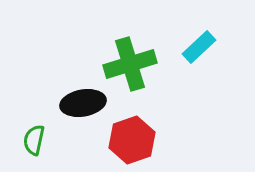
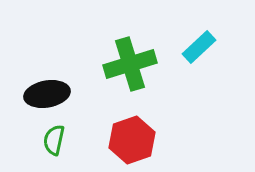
black ellipse: moved 36 px left, 9 px up
green semicircle: moved 20 px right
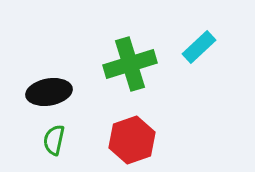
black ellipse: moved 2 px right, 2 px up
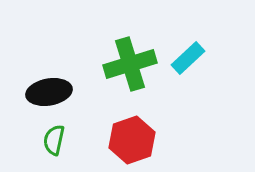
cyan rectangle: moved 11 px left, 11 px down
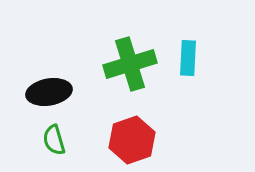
cyan rectangle: rotated 44 degrees counterclockwise
green semicircle: rotated 28 degrees counterclockwise
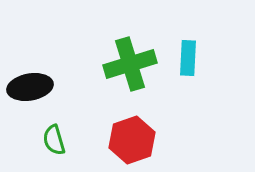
black ellipse: moved 19 px left, 5 px up
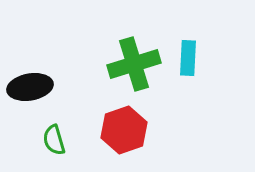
green cross: moved 4 px right
red hexagon: moved 8 px left, 10 px up
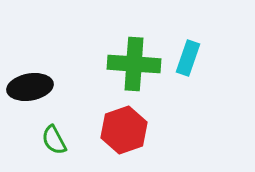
cyan rectangle: rotated 16 degrees clockwise
green cross: rotated 21 degrees clockwise
green semicircle: rotated 12 degrees counterclockwise
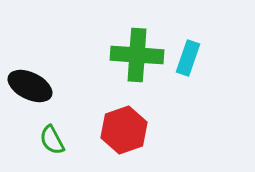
green cross: moved 3 px right, 9 px up
black ellipse: moved 1 px up; rotated 36 degrees clockwise
green semicircle: moved 2 px left
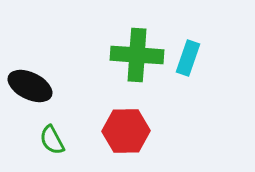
red hexagon: moved 2 px right, 1 px down; rotated 18 degrees clockwise
